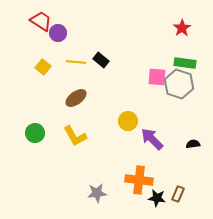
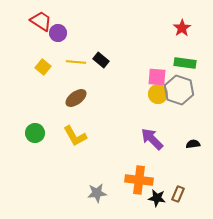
gray hexagon: moved 6 px down
yellow circle: moved 30 px right, 27 px up
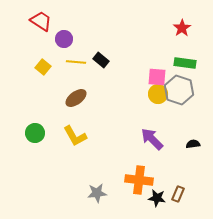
purple circle: moved 6 px right, 6 px down
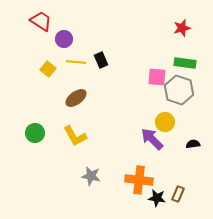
red star: rotated 18 degrees clockwise
black rectangle: rotated 28 degrees clockwise
yellow square: moved 5 px right, 2 px down
yellow circle: moved 7 px right, 28 px down
gray star: moved 6 px left, 17 px up; rotated 18 degrees clockwise
